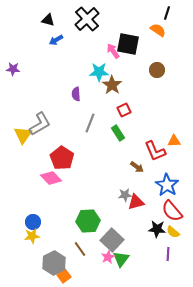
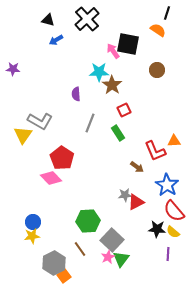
gray L-shape: moved 3 px up; rotated 60 degrees clockwise
red triangle: rotated 12 degrees counterclockwise
red semicircle: moved 2 px right
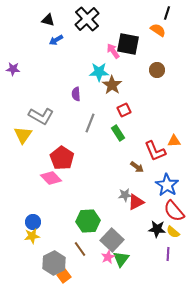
gray L-shape: moved 1 px right, 5 px up
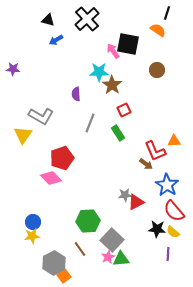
red pentagon: rotated 20 degrees clockwise
brown arrow: moved 9 px right, 3 px up
green triangle: rotated 48 degrees clockwise
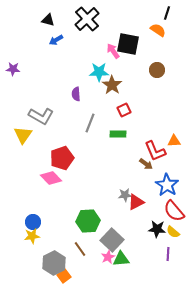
green rectangle: moved 1 px down; rotated 56 degrees counterclockwise
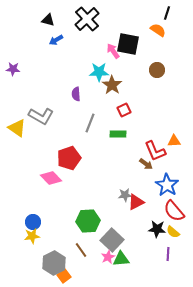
yellow triangle: moved 6 px left, 7 px up; rotated 30 degrees counterclockwise
red pentagon: moved 7 px right
brown line: moved 1 px right, 1 px down
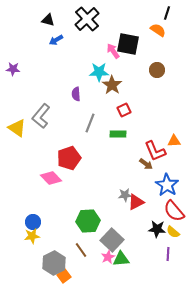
gray L-shape: rotated 100 degrees clockwise
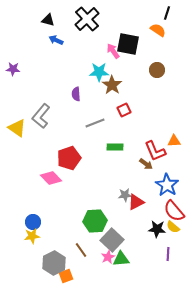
blue arrow: rotated 56 degrees clockwise
gray line: moved 5 px right; rotated 48 degrees clockwise
green rectangle: moved 3 px left, 13 px down
green hexagon: moved 7 px right
yellow semicircle: moved 5 px up
orange square: moved 2 px right; rotated 16 degrees clockwise
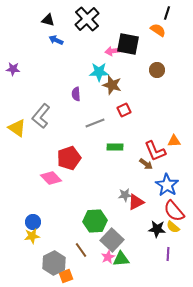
pink arrow: rotated 63 degrees counterclockwise
brown star: rotated 18 degrees counterclockwise
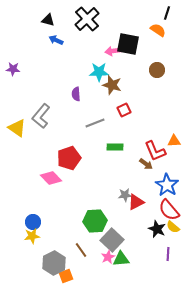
red semicircle: moved 5 px left, 1 px up
black star: rotated 18 degrees clockwise
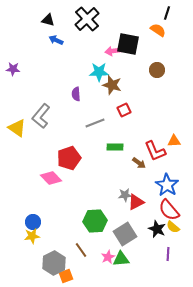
brown arrow: moved 7 px left, 1 px up
gray square: moved 13 px right, 6 px up; rotated 15 degrees clockwise
